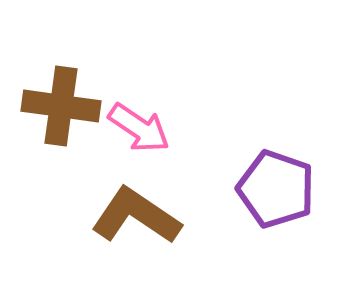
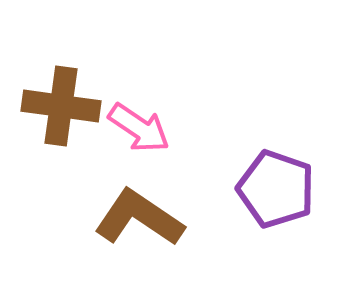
brown L-shape: moved 3 px right, 2 px down
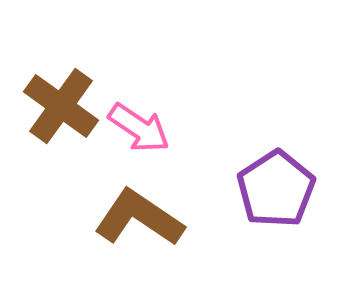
brown cross: rotated 28 degrees clockwise
purple pentagon: rotated 20 degrees clockwise
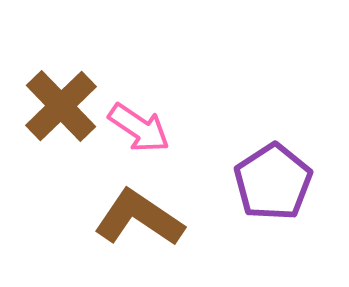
brown cross: rotated 10 degrees clockwise
purple pentagon: moved 3 px left, 7 px up
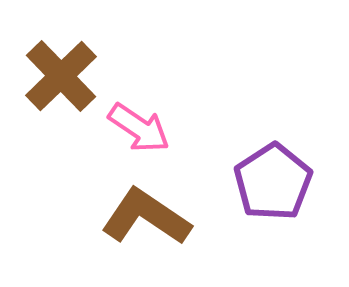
brown cross: moved 30 px up
brown L-shape: moved 7 px right, 1 px up
